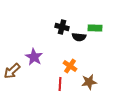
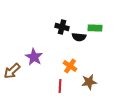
red line: moved 2 px down
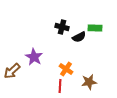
black semicircle: rotated 32 degrees counterclockwise
orange cross: moved 4 px left, 3 px down
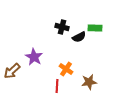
red line: moved 3 px left
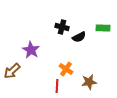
green rectangle: moved 8 px right
purple star: moved 3 px left, 7 px up
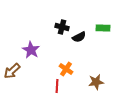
brown star: moved 7 px right
